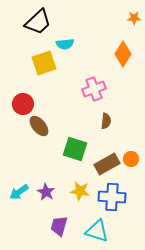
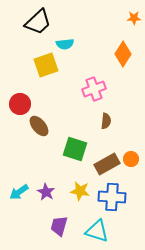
yellow square: moved 2 px right, 2 px down
red circle: moved 3 px left
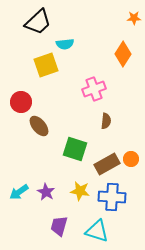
red circle: moved 1 px right, 2 px up
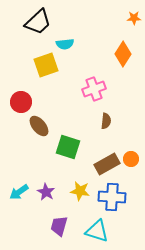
green square: moved 7 px left, 2 px up
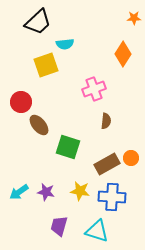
brown ellipse: moved 1 px up
orange circle: moved 1 px up
purple star: rotated 18 degrees counterclockwise
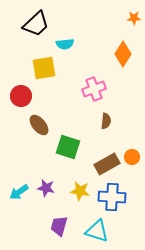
black trapezoid: moved 2 px left, 2 px down
yellow square: moved 2 px left, 3 px down; rotated 10 degrees clockwise
red circle: moved 6 px up
orange circle: moved 1 px right, 1 px up
purple star: moved 4 px up
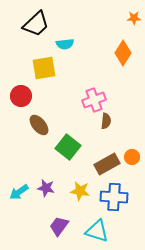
orange diamond: moved 1 px up
pink cross: moved 11 px down
green square: rotated 20 degrees clockwise
blue cross: moved 2 px right
purple trapezoid: rotated 20 degrees clockwise
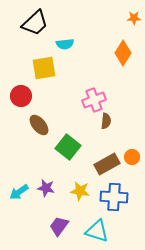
black trapezoid: moved 1 px left, 1 px up
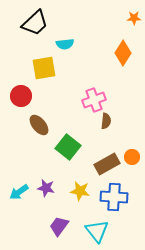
cyan triangle: rotated 35 degrees clockwise
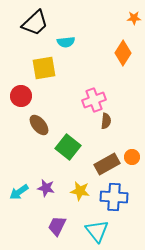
cyan semicircle: moved 1 px right, 2 px up
purple trapezoid: moved 2 px left; rotated 10 degrees counterclockwise
